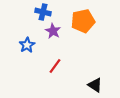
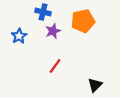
purple star: rotated 21 degrees clockwise
blue star: moved 8 px left, 9 px up
black triangle: rotated 42 degrees clockwise
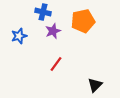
blue star: rotated 14 degrees clockwise
red line: moved 1 px right, 2 px up
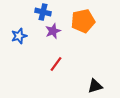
black triangle: moved 1 px down; rotated 28 degrees clockwise
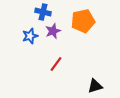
blue star: moved 11 px right
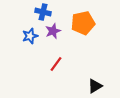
orange pentagon: moved 2 px down
black triangle: rotated 14 degrees counterclockwise
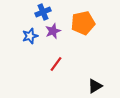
blue cross: rotated 35 degrees counterclockwise
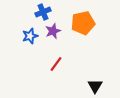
black triangle: rotated 28 degrees counterclockwise
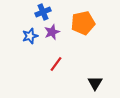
purple star: moved 1 px left, 1 px down
black triangle: moved 3 px up
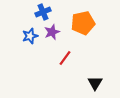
red line: moved 9 px right, 6 px up
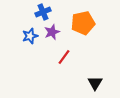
red line: moved 1 px left, 1 px up
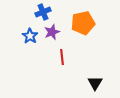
blue star: rotated 21 degrees counterclockwise
red line: moved 2 px left; rotated 42 degrees counterclockwise
